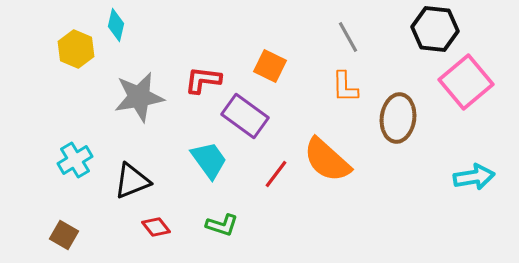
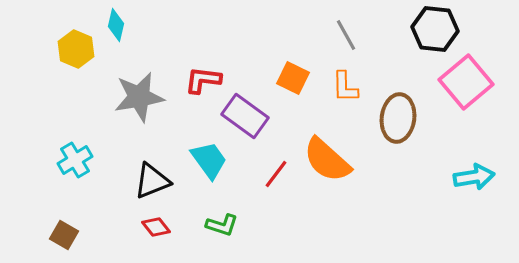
gray line: moved 2 px left, 2 px up
orange square: moved 23 px right, 12 px down
black triangle: moved 20 px right
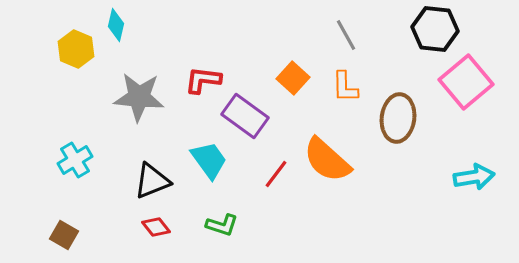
orange square: rotated 16 degrees clockwise
gray star: rotated 15 degrees clockwise
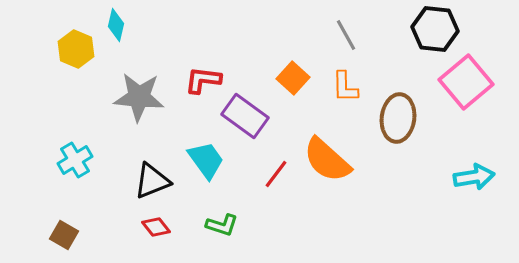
cyan trapezoid: moved 3 px left
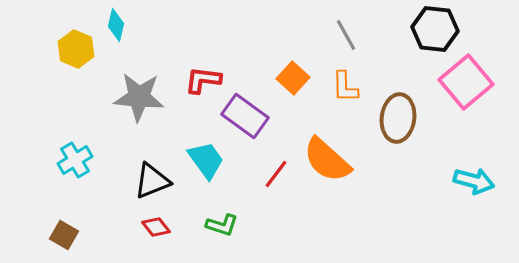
cyan arrow: moved 4 px down; rotated 24 degrees clockwise
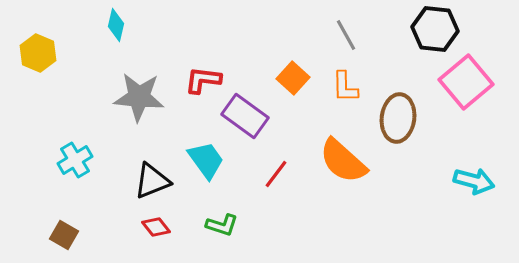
yellow hexagon: moved 38 px left, 4 px down
orange semicircle: moved 16 px right, 1 px down
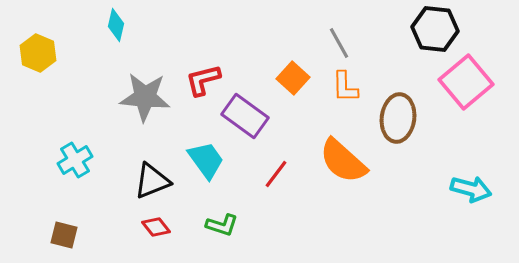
gray line: moved 7 px left, 8 px down
red L-shape: rotated 21 degrees counterclockwise
gray star: moved 6 px right
cyan arrow: moved 3 px left, 8 px down
brown square: rotated 16 degrees counterclockwise
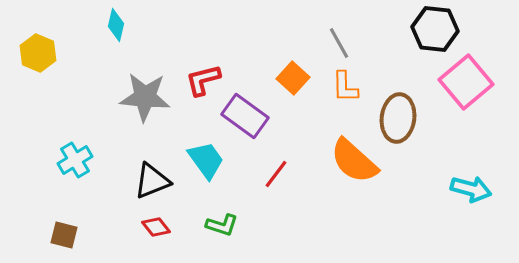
orange semicircle: moved 11 px right
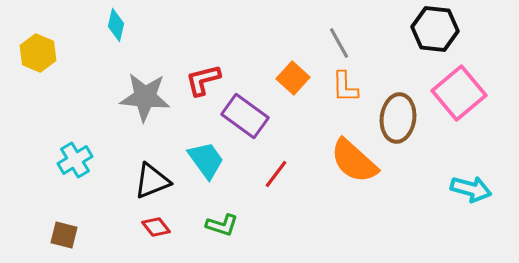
pink square: moved 7 px left, 11 px down
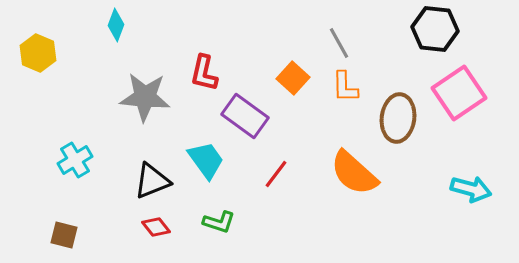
cyan diamond: rotated 8 degrees clockwise
red L-shape: moved 1 px right, 7 px up; rotated 63 degrees counterclockwise
pink square: rotated 6 degrees clockwise
orange semicircle: moved 12 px down
green L-shape: moved 3 px left, 3 px up
